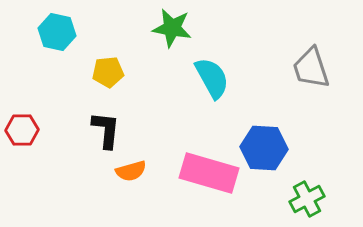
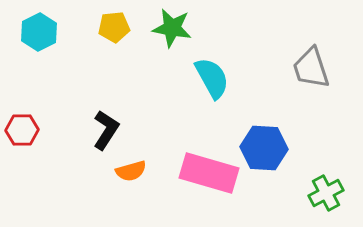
cyan hexagon: moved 18 px left; rotated 21 degrees clockwise
yellow pentagon: moved 6 px right, 45 px up
black L-shape: rotated 27 degrees clockwise
green cross: moved 19 px right, 6 px up
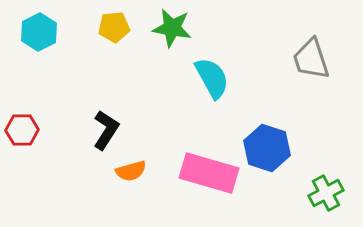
gray trapezoid: moved 9 px up
blue hexagon: moved 3 px right; rotated 15 degrees clockwise
